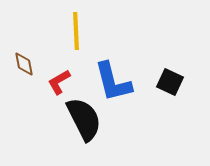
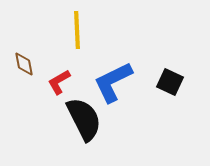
yellow line: moved 1 px right, 1 px up
blue L-shape: rotated 78 degrees clockwise
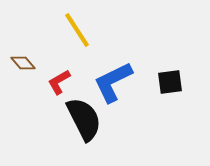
yellow line: rotated 30 degrees counterclockwise
brown diamond: moved 1 px left, 1 px up; rotated 30 degrees counterclockwise
black square: rotated 32 degrees counterclockwise
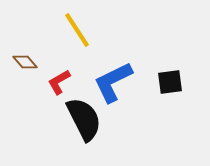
brown diamond: moved 2 px right, 1 px up
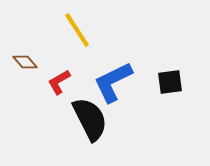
black semicircle: moved 6 px right
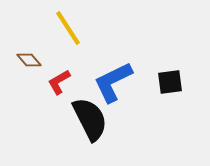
yellow line: moved 9 px left, 2 px up
brown diamond: moved 4 px right, 2 px up
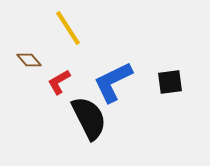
black semicircle: moved 1 px left, 1 px up
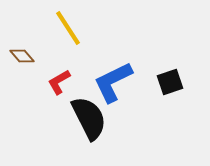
brown diamond: moved 7 px left, 4 px up
black square: rotated 12 degrees counterclockwise
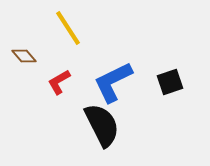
brown diamond: moved 2 px right
black semicircle: moved 13 px right, 7 px down
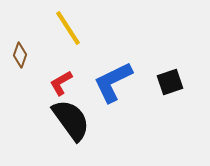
brown diamond: moved 4 px left, 1 px up; rotated 60 degrees clockwise
red L-shape: moved 2 px right, 1 px down
black semicircle: moved 31 px left, 5 px up; rotated 9 degrees counterclockwise
